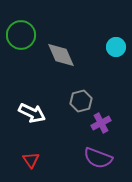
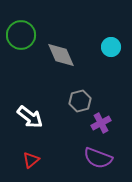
cyan circle: moved 5 px left
gray hexagon: moved 1 px left
white arrow: moved 2 px left, 4 px down; rotated 12 degrees clockwise
red triangle: rotated 24 degrees clockwise
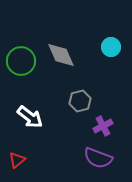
green circle: moved 26 px down
purple cross: moved 2 px right, 3 px down
red triangle: moved 14 px left
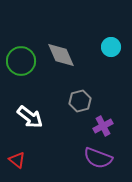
red triangle: rotated 42 degrees counterclockwise
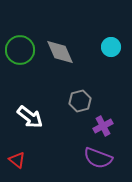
gray diamond: moved 1 px left, 3 px up
green circle: moved 1 px left, 11 px up
